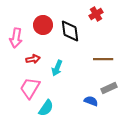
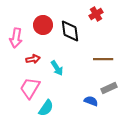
cyan arrow: rotated 56 degrees counterclockwise
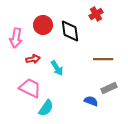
pink trapezoid: rotated 85 degrees clockwise
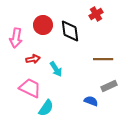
cyan arrow: moved 1 px left, 1 px down
gray rectangle: moved 2 px up
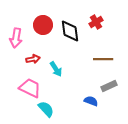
red cross: moved 8 px down
cyan semicircle: moved 1 px down; rotated 78 degrees counterclockwise
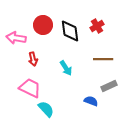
red cross: moved 1 px right, 4 px down
pink arrow: rotated 90 degrees clockwise
red arrow: rotated 88 degrees clockwise
cyan arrow: moved 10 px right, 1 px up
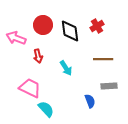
pink arrow: rotated 12 degrees clockwise
red arrow: moved 5 px right, 3 px up
gray rectangle: rotated 21 degrees clockwise
blue semicircle: moved 1 px left; rotated 48 degrees clockwise
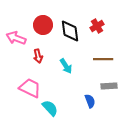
cyan arrow: moved 2 px up
cyan semicircle: moved 4 px right, 1 px up
